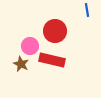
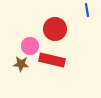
red circle: moved 2 px up
brown star: rotated 21 degrees counterclockwise
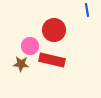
red circle: moved 1 px left, 1 px down
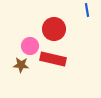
red circle: moved 1 px up
red rectangle: moved 1 px right, 1 px up
brown star: moved 1 px down
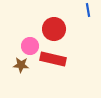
blue line: moved 1 px right
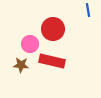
red circle: moved 1 px left
pink circle: moved 2 px up
red rectangle: moved 1 px left, 2 px down
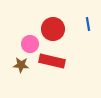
blue line: moved 14 px down
